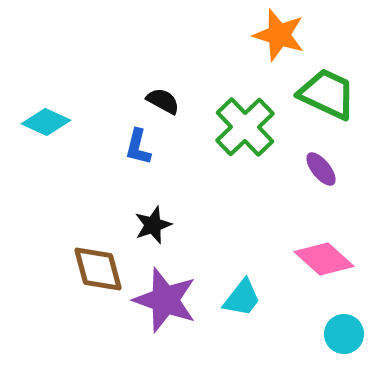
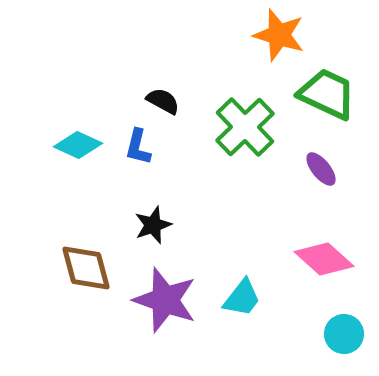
cyan diamond: moved 32 px right, 23 px down
brown diamond: moved 12 px left, 1 px up
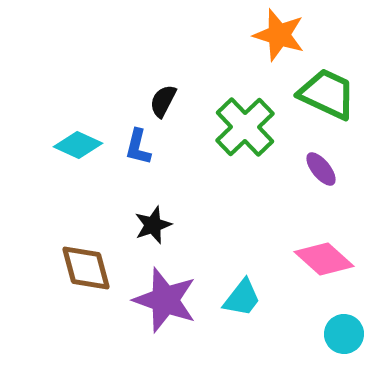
black semicircle: rotated 92 degrees counterclockwise
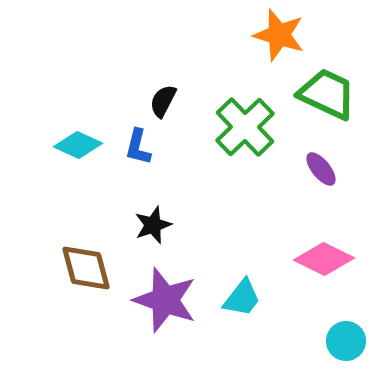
pink diamond: rotated 16 degrees counterclockwise
cyan circle: moved 2 px right, 7 px down
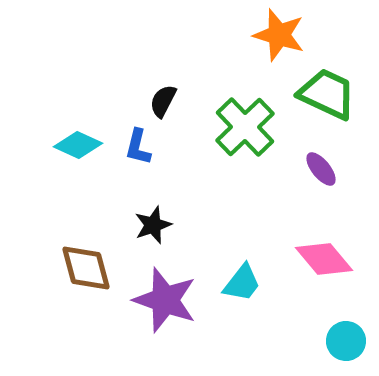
pink diamond: rotated 24 degrees clockwise
cyan trapezoid: moved 15 px up
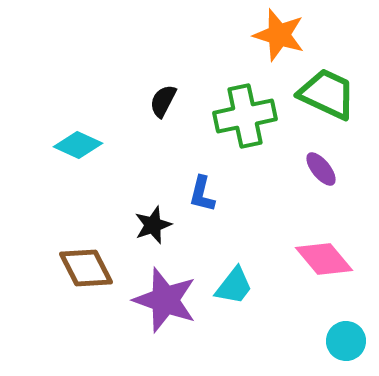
green cross: moved 11 px up; rotated 32 degrees clockwise
blue L-shape: moved 64 px right, 47 px down
brown diamond: rotated 12 degrees counterclockwise
cyan trapezoid: moved 8 px left, 3 px down
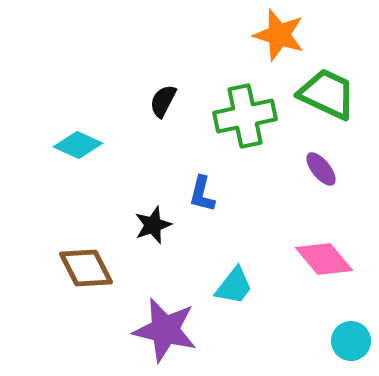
purple star: moved 30 px down; rotated 6 degrees counterclockwise
cyan circle: moved 5 px right
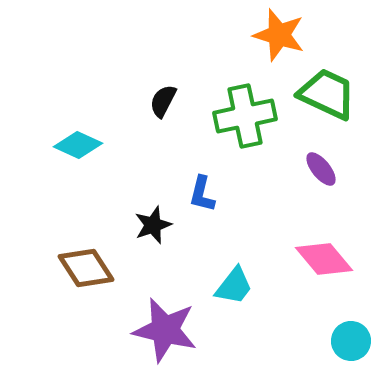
brown diamond: rotated 6 degrees counterclockwise
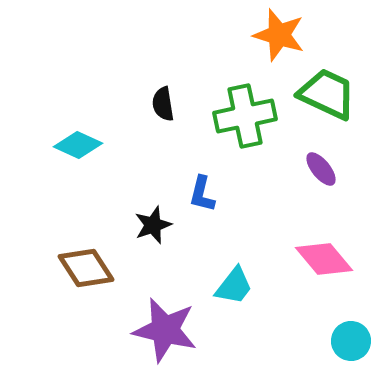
black semicircle: moved 3 px down; rotated 36 degrees counterclockwise
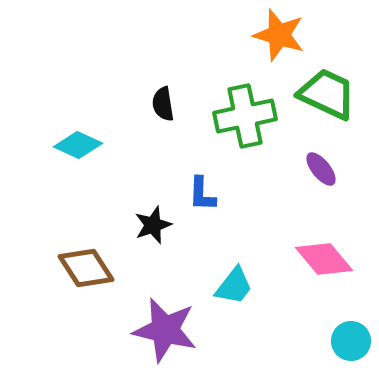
blue L-shape: rotated 12 degrees counterclockwise
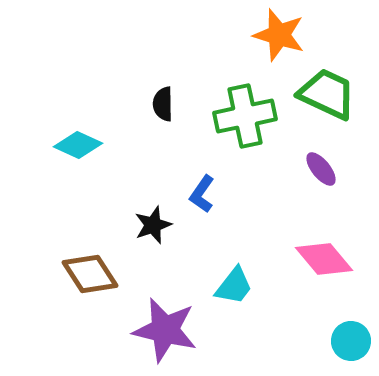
black semicircle: rotated 8 degrees clockwise
blue L-shape: rotated 33 degrees clockwise
brown diamond: moved 4 px right, 6 px down
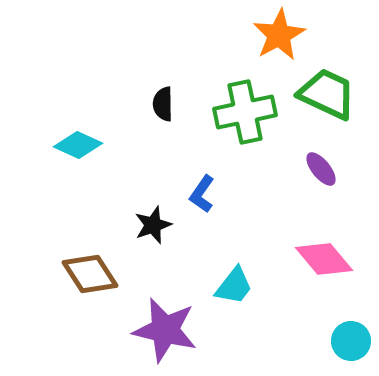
orange star: rotated 26 degrees clockwise
green cross: moved 4 px up
